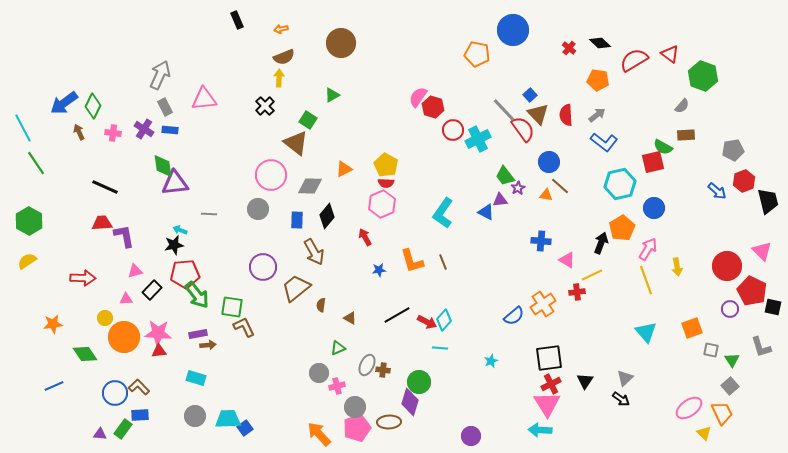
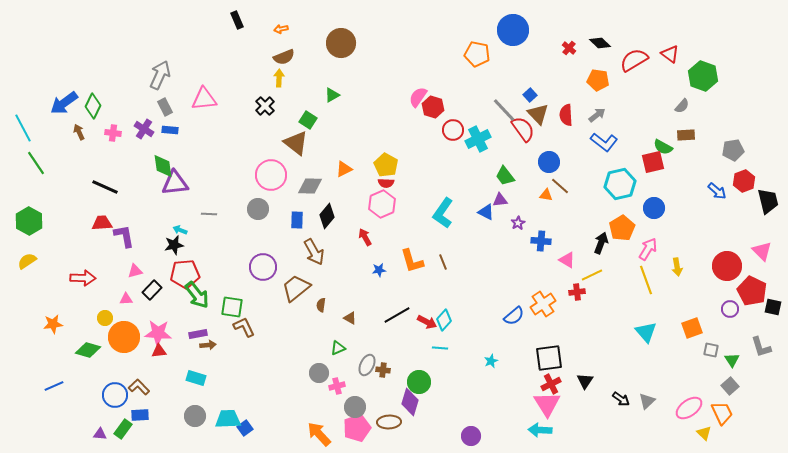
purple star at (518, 188): moved 35 px down
green diamond at (85, 354): moved 3 px right, 4 px up; rotated 40 degrees counterclockwise
gray triangle at (625, 378): moved 22 px right, 23 px down
blue circle at (115, 393): moved 2 px down
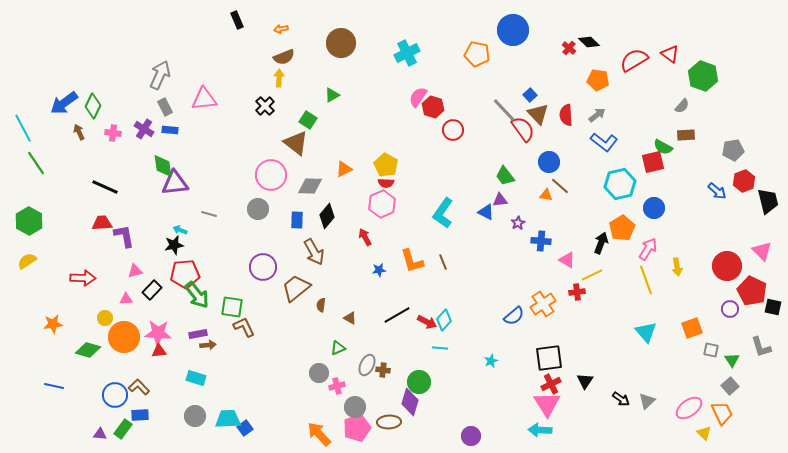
black diamond at (600, 43): moved 11 px left, 1 px up
cyan cross at (478, 139): moved 71 px left, 86 px up
gray line at (209, 214): rotated 14 degrees clockwise
blue line at (54, 386): rotated 36 degrees clockwise
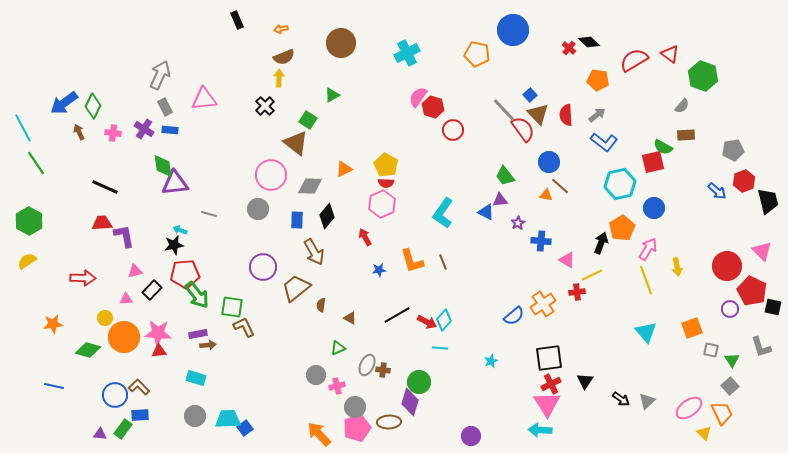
gray circle at (319, 373): moved 3 px left, 2 px down
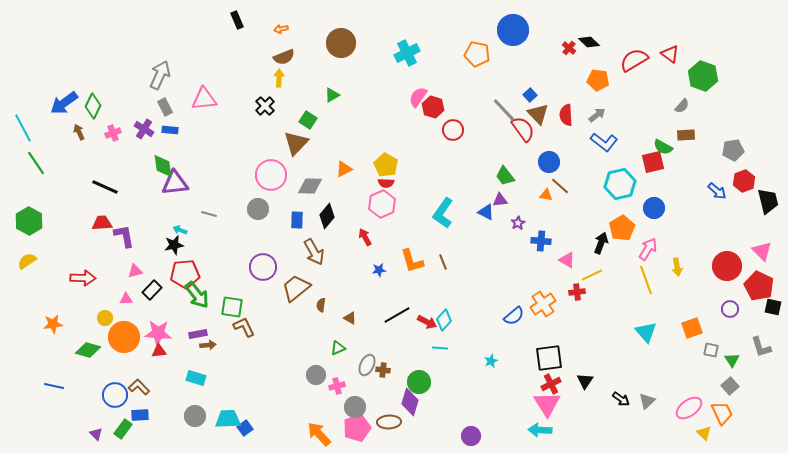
pink cross at (113, 133): rotated 28 degrees counterclockwise
brown triangle at (296, 143): rotated 36 degrees clockwise
red pentagon at (752, 291): moved 7 px right, 5 px up
purple triangle at (100, 434): moved 4 px left; rotated 40 degrees clockwise
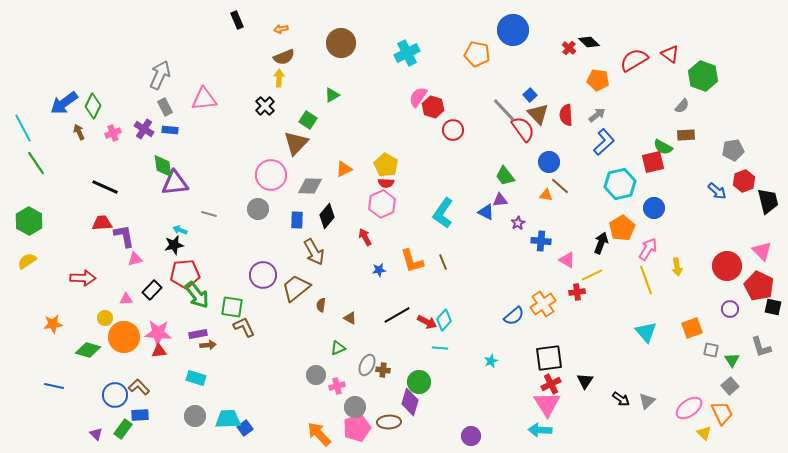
blue L-shape at (604, 142): rotated 80 degrees counterclockwise
purple circle at (263, 267): moved 8 px down
pink triangle at (135, 271): moved 12 px up
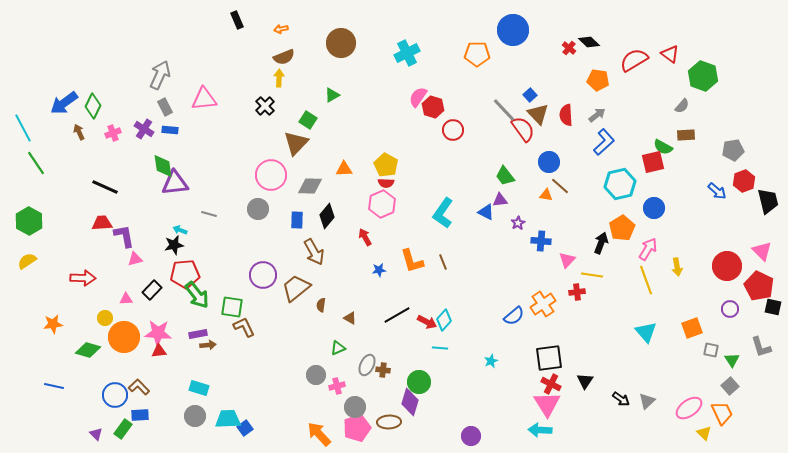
orange pentagon at (477, 54): rotated 10 degrees counterclockwise
orange triangle at (344, 169): rotated 24 degrees clockwise
pink triangle at (567, 260): rotated 42 degrees clockwise
yellow line at (592, 275): rotated 35 degrees clockwise
cyan rectangle at (196, 378): moved 3 px right, 10 px down
red cross at (551, 384): rotated 36 degrees counterclockwise
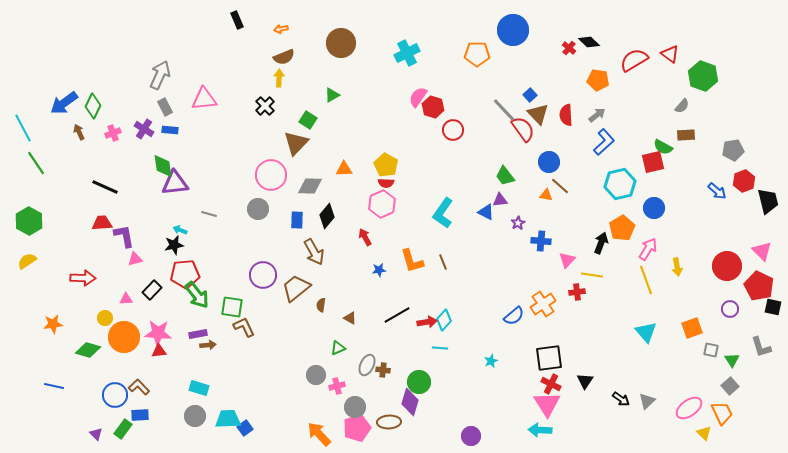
red arrow at (427, 322): rotated 36 degrees counterclockwise
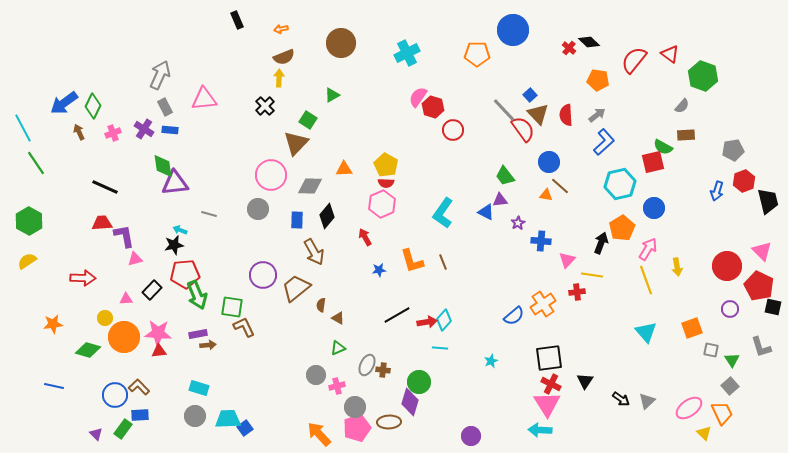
red semicircle at (634, 60): rotated 20 degrees counterclockwise
blue arrow at (717, 191): rotated 66 degrees clockwise
green arrow at (197, 295): rotated 16 degrees clockwise
brown triangle at (350, 318): moved 12 px left
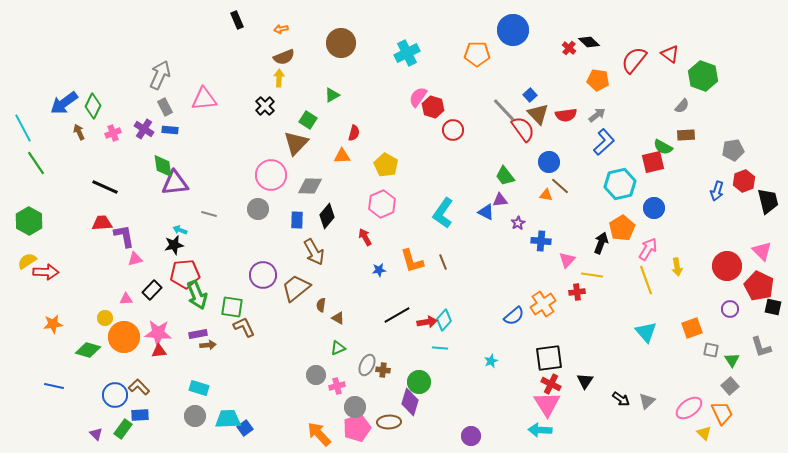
red semicircle at (566, 115): rotated 95 degrees counterclockwise
orange triangle at (344, 169): moved 2 px left, 13 px up
red semicircle at (386, 183): moved 32 px left, 50 px up; rotated 77 degrees counterclockwise
red arrow at (83, 278): moved 37 px left, 6 px up
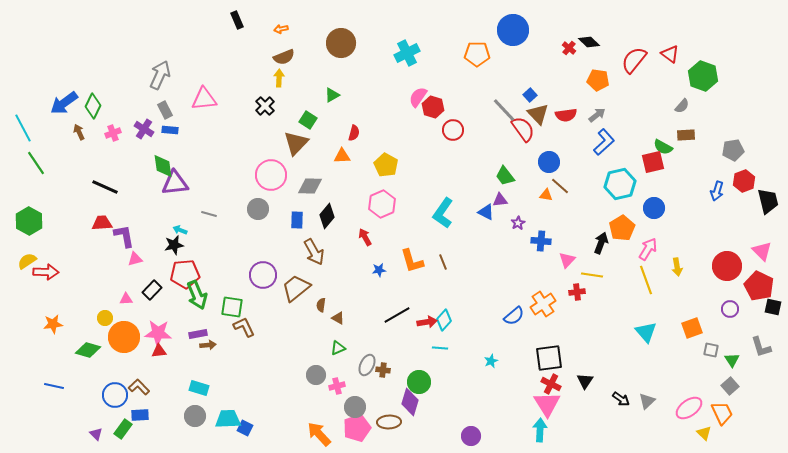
gray rectangle at (165, 107): moved 3 px down
blue square at (245, 428): rotated 28 degrees counterclockwise
cyan arrow at (540, 430): rotated 90 degrees clockwise
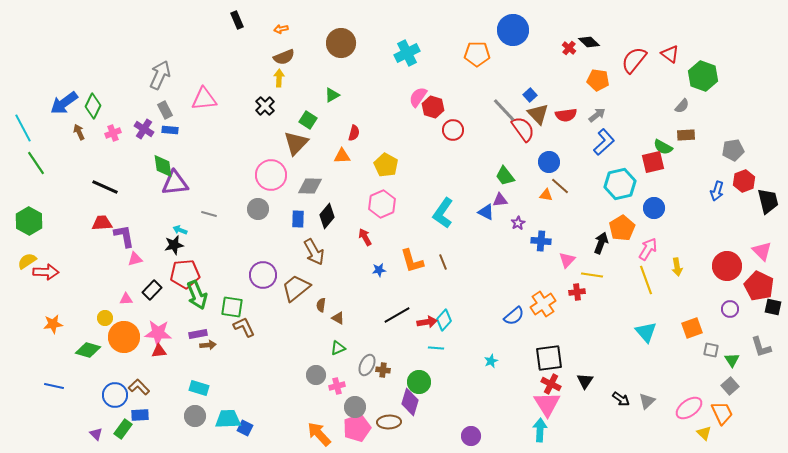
blue rectangle at (297, 220): moved 1 px right, 1 px up
cyan line at (440, 348): moved 4 px left
